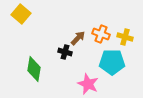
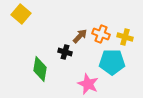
brown arrow: moved 2 px right, 2 px up
green diamond: moved 6 px right
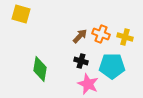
yellow square: rotated 24 degrees counterclockwise
black cross: moved 16 px right, 9 px down
cyan pentagon: moved 4 px down
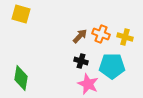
green diamond: moved 19 px left, 9 px down
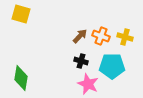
orange cross: moved 2 px down
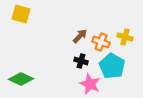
orange cross: moved 6 px down
cyan pentagon: rotated 30 degrees clockwise
green diamond: moved 1 px down; rotated 75 degrees counterclockwise
pink star: moved 2 px right
